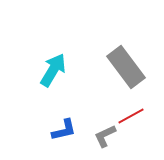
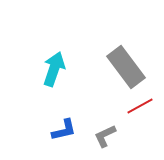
cyan arrow: moved 1 px right, 1 px up; rotated 12 degrees counterclockwise
red line: moved 9 px right, 10 px up
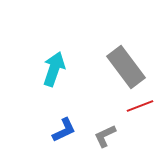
red line: rotated 8 degrees clockwise
blue L-shape: rotated 12 degrees counterclockwise
